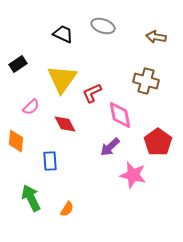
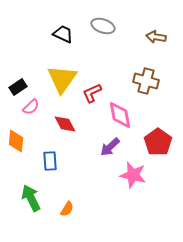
black rectangle: moved 23 px down
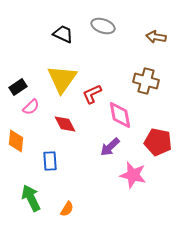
red L-shape: moved 1 px down
red pentagon: rotated 24 degrees counterclockwise
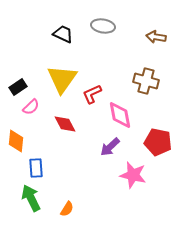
gray ellipse: rotated 10 degrees counterclockwise
blue rectangle: moved 14 px left, 7 px down
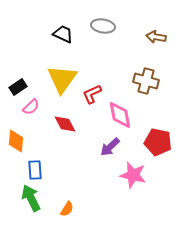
blue rectangle: moved 1 px left, 2 px down
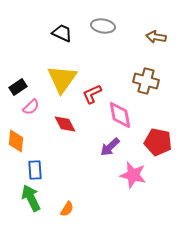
black trapezoid: moved 1 px left, 1 px up
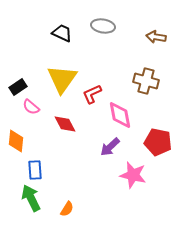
pink semicircle: rotated 84 degrees clockwise
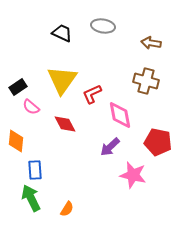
brown arrow: moved 5 px left, 6 px down
yellow triangle: moved 1 px down
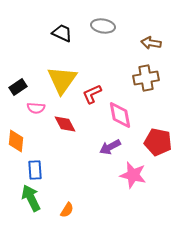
brown cross: moved 3 px up; rotated 25 degrees counterclockwise
pink semicircle: moved 5 px right, 1 px down; rotated 36 degrees counterclockwise
purple arrow: rotated 15 degrees clockwise
orange semicircle: moved 1 px down
